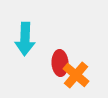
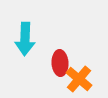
orange cross: moved 3 px right, 4 px down
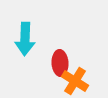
orange cross: moved 4 px left, 2 px down; rotated 8 degrees counterclockwise
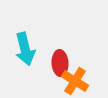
cyan arrow: moved 10 px down; rotated 16 degrees counterclockwise
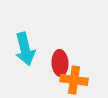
orange cross: moved 1 px left, 1 px up; rotated 24 degrees counterclockwise
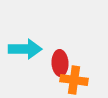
cyan arrow: rotated 76 degrees counterclockwise
